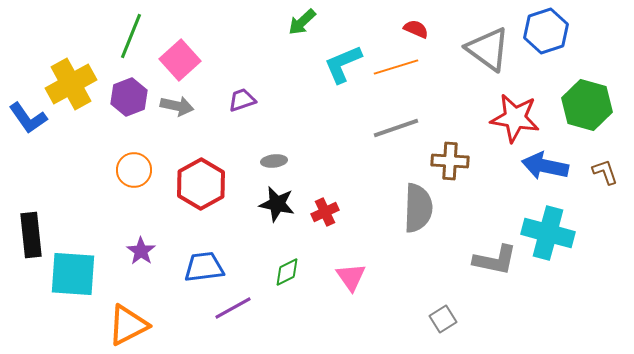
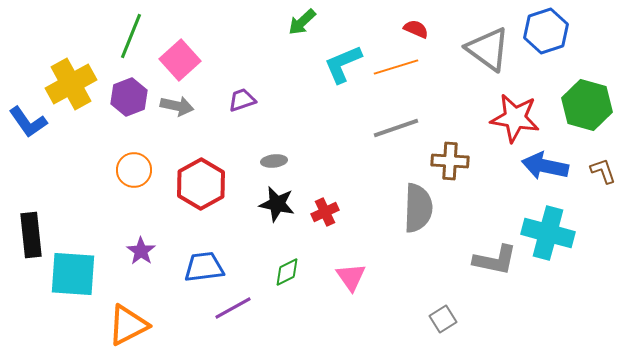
blue L-shape: moved 4 px down
brown L-shape: moved 2 px left, 1 px up
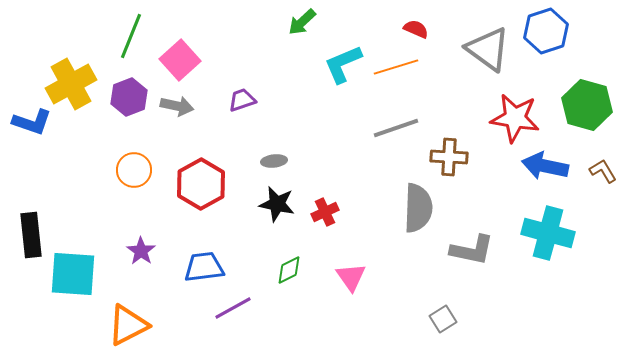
blue L-shape: moved 4 px right; rotated 36 degrees counterclockwise
brown cross: moved 1 px left, 4 px up
brown L-shape: rotated 12 degrees counterclockwise
gray L-shape: moved 23 px left, 10 px up
green diamond: moved 2 px right, 2 px up
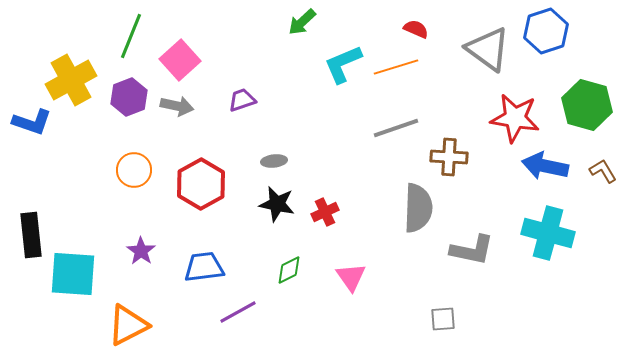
yellow cross: moved 4 px up
purple line: moved 5 px right, 4 px down
gray square: rotated 28 degrees clockwise
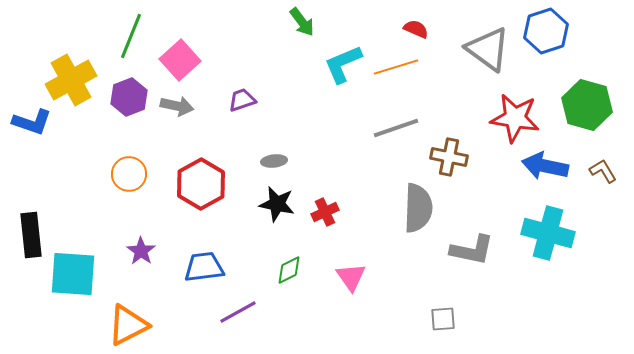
green arrow: rotated 84 degrees counterclockwise
brown cross: rotated 9 degrees clockwise
orange circle: moved 5 px left, 4 px down
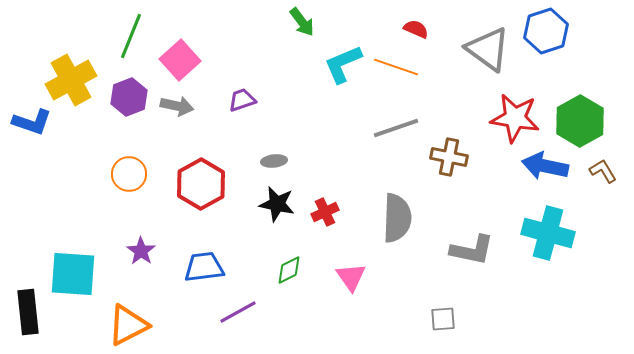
orange line: rotated 36 degrees clockwise
green hexagon: moved 7 px left, 16 px down; rotated 15 degrees clockwise
gray semicircle: moved 21 px left, 10 px down
black rectangle: moved 3 px left, 77 px down
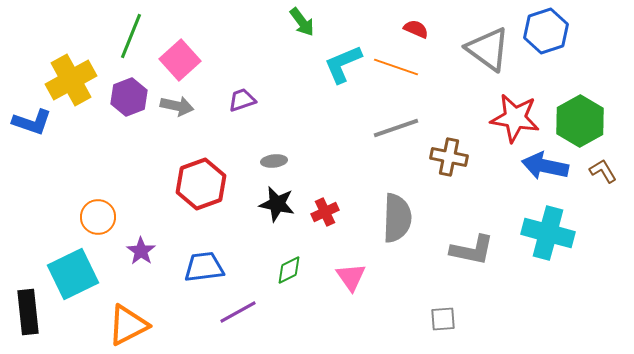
orange circle: moved 31 px left, 43 px down
red hexagon: rotated 9 degrees clockwise
cyan square: rotated 30 degrees counterclockwise
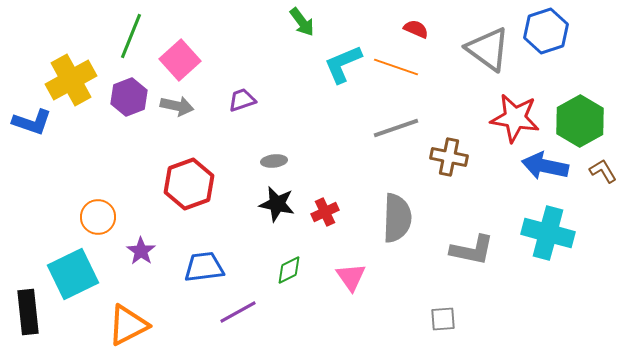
red hexagon: moved 12 px left
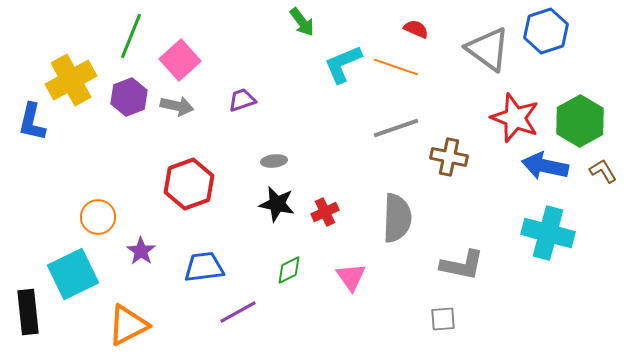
red star: rotated 12 degrees clockwise
blue L-shape: rotated 84 degrees clockwise
gray L-shape: moved 10 px left, 15 px down
